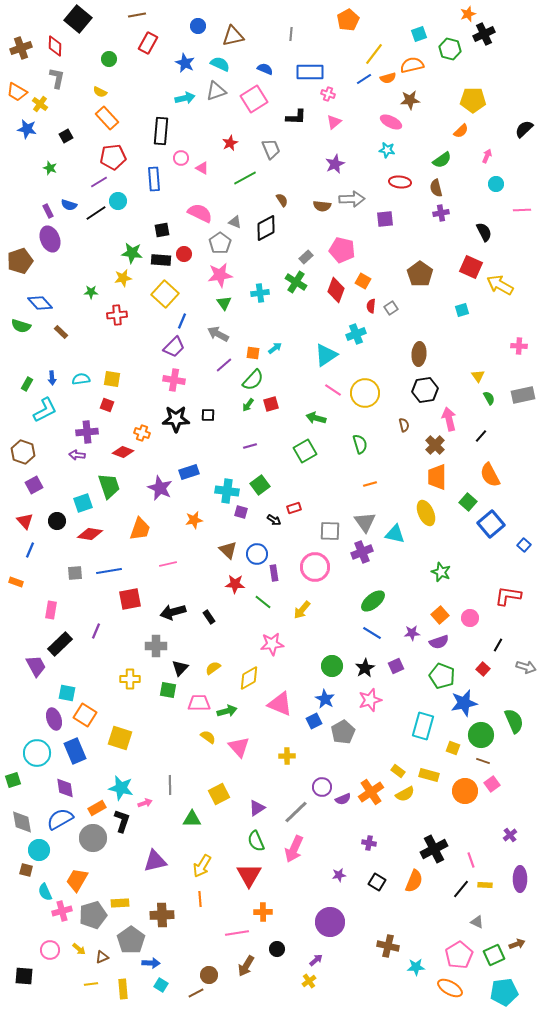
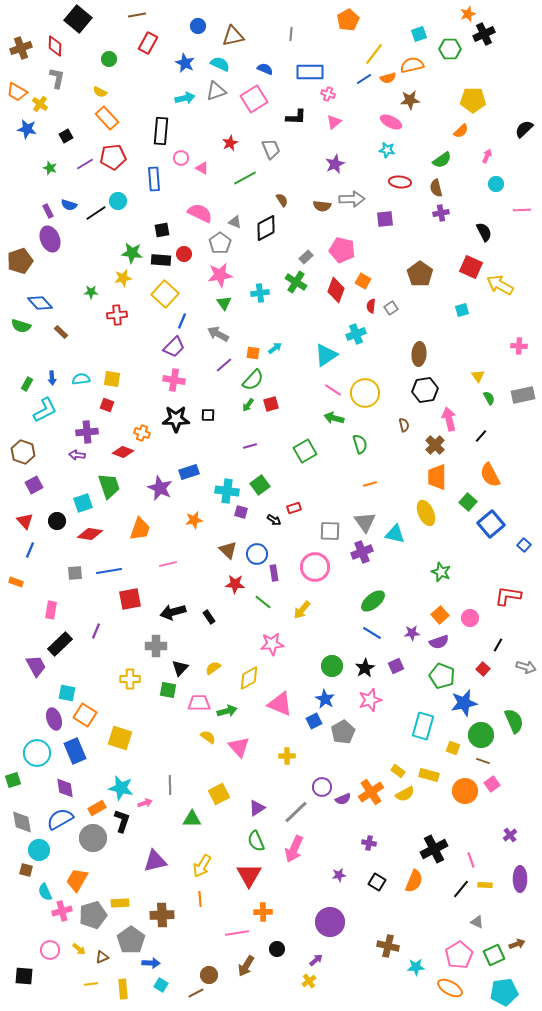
green hexagon at (450, 49): rotated 15 degrees counterclockwise
purple line at (99, 182): moved 14 px left, 18 px up
green arrow at (316, 418): moved 18 px right
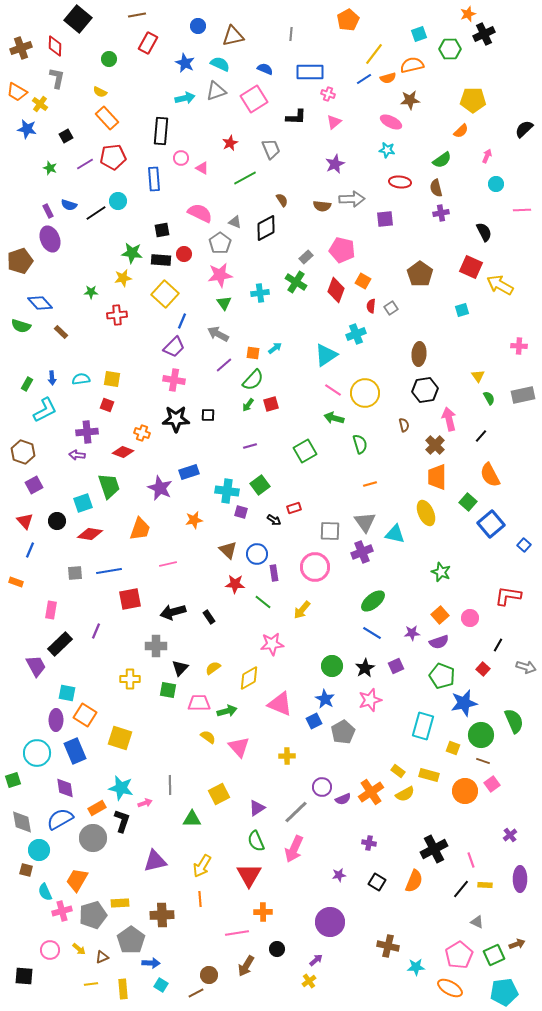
purple ellipse at (54, 719): moved 2 px right, 1 px down; rotated 20 degrees clockwise
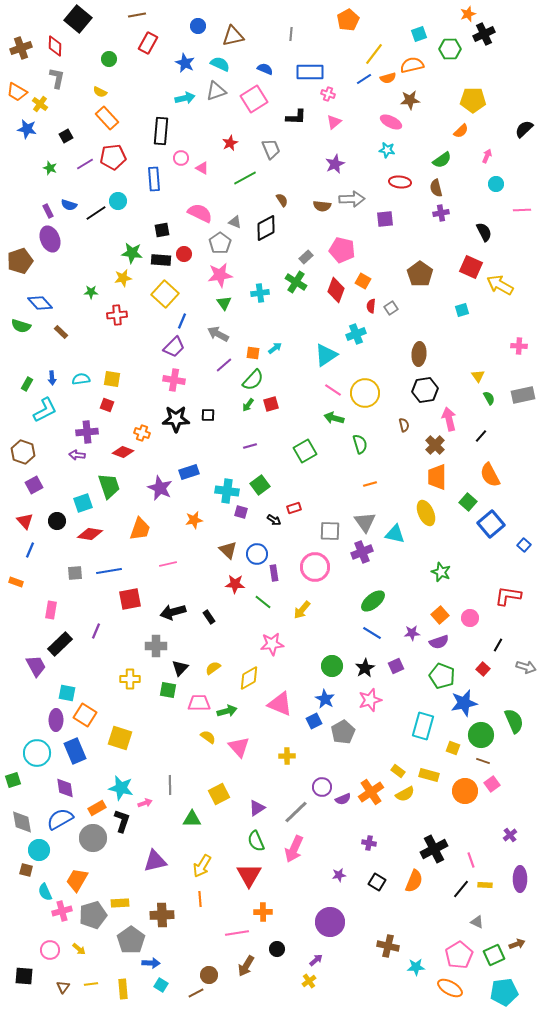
brown triangle at (102, 957): moved 39 px left, 30 px down; rotated 32 degrees counterclockwise
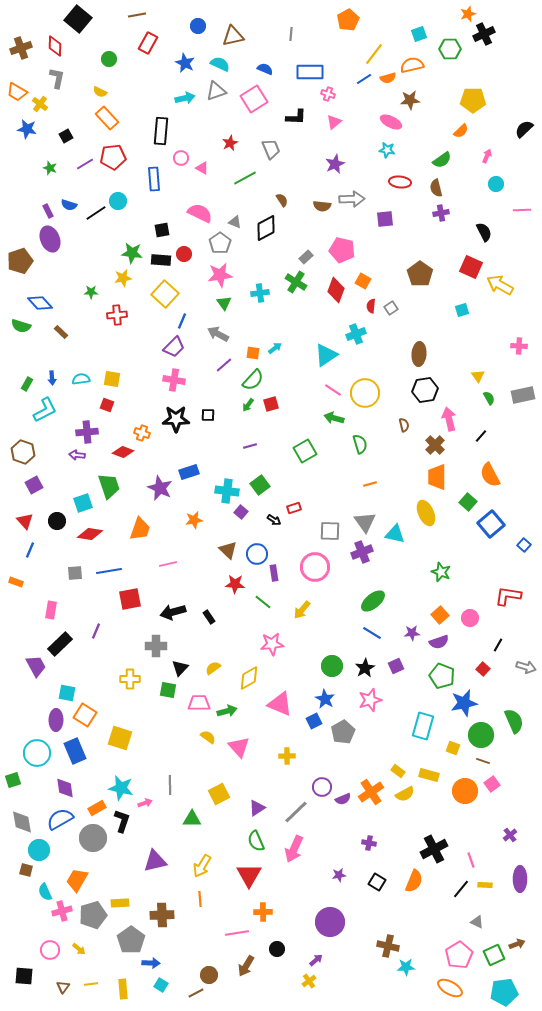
purple square at (241, 512): rotated 24 degrees clockwise
cyan star at (416, 967): moved 10 px left
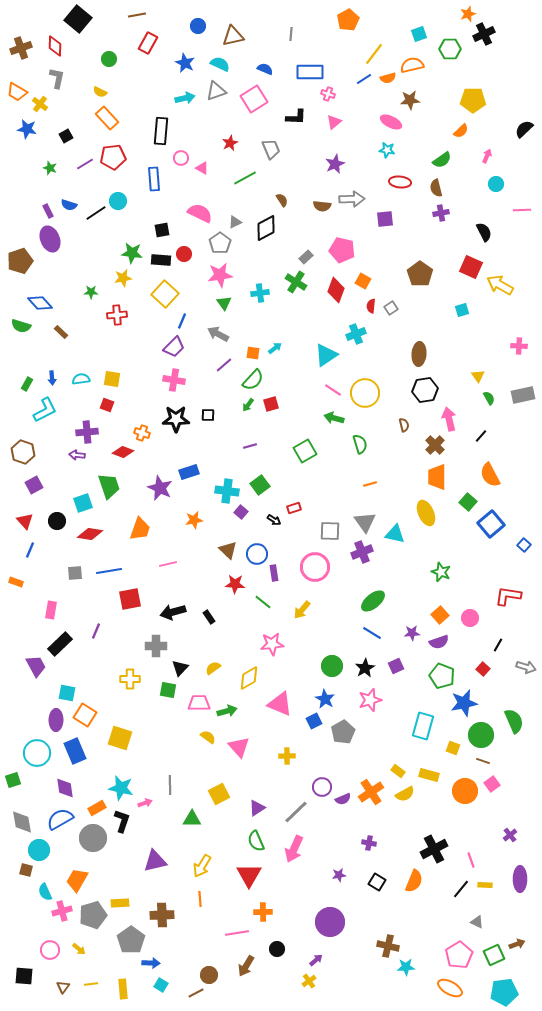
gray triangle at (235, 222): rotated 48 degrees counterclockwise
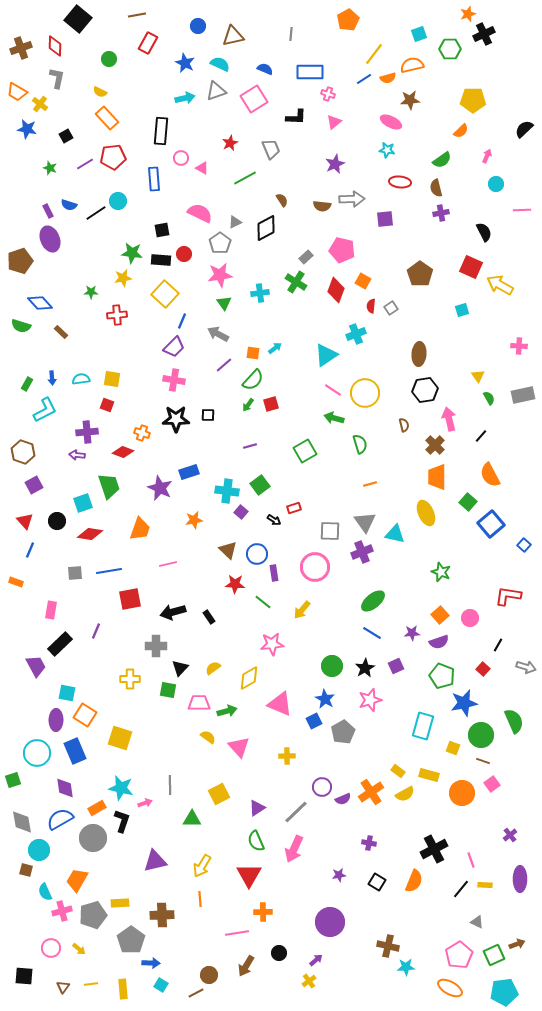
orange circle at (465, 791): moved 3 px left, 2 px down
black circle at (277, 949): moved 2 px right, 4 px down
pink circle at (50, 950): moved 1 px right, 2 px up
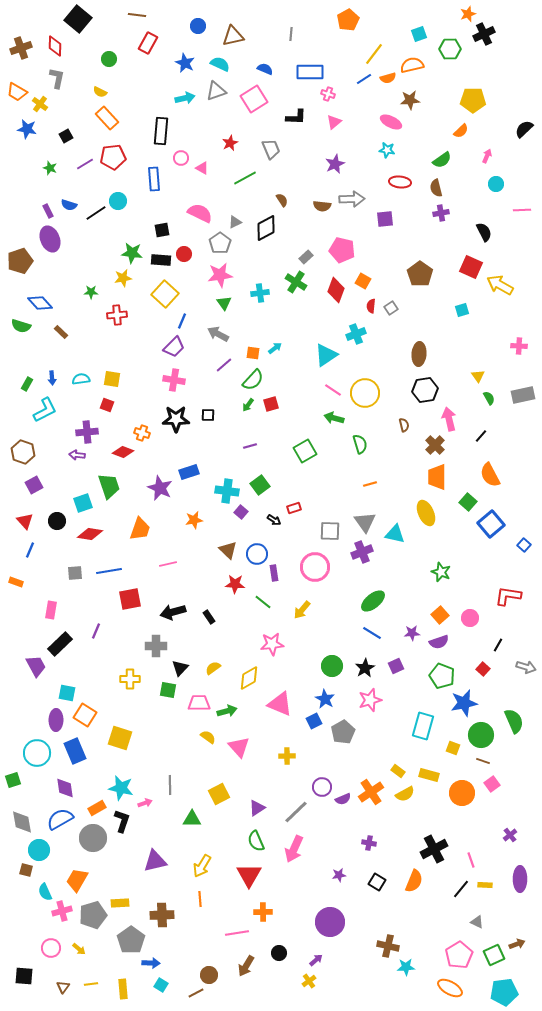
brown line at (137, 15): rotated 18 degrees clockwise
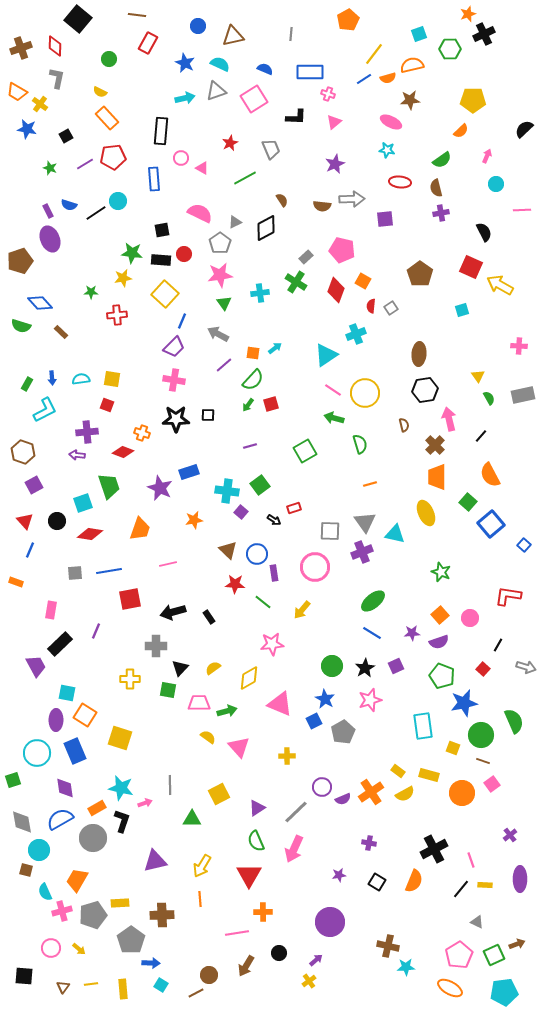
cyan rectangle at (423, 726): rotated 24 degrees counterclockwise
